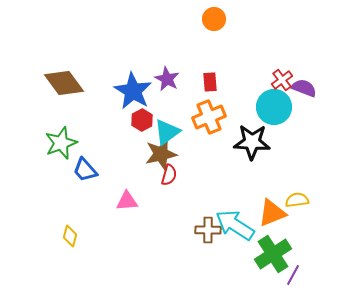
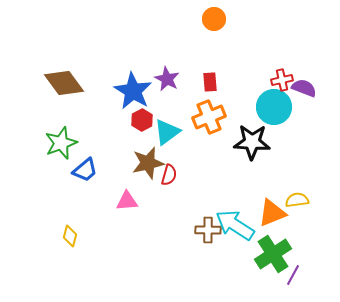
red cross: rotated 25 degrees clockwise
brown star: moved 13 px left, 9 px down
blue trapezoid: rotated 88 degrees counterclockwise
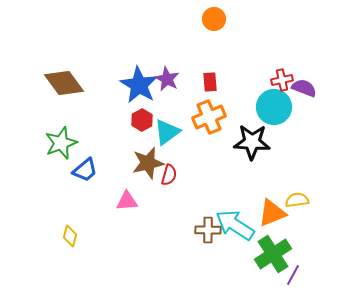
blue star: moved 6 px right, 6 px up
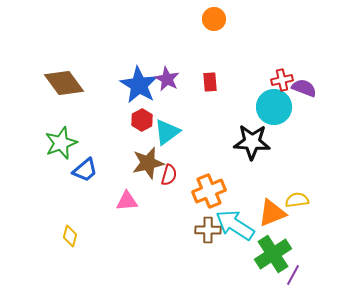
orange cross: moved 74 px down
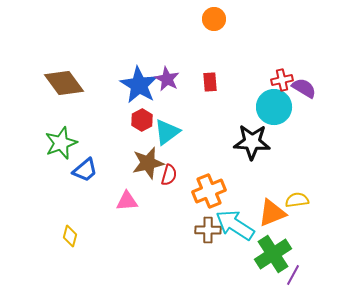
purple semicircle: rotated 10 degrees clockwise
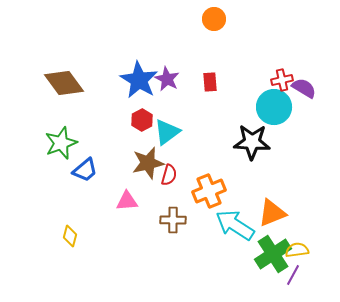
blue star: moved 5 px up
yellow semicircle: moved 50 px down
brown cross: moved 35 px left, 10 px up
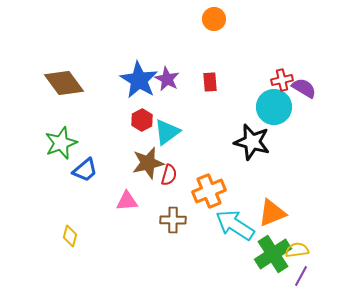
black star: rotated 12 degrees clockwise
purple line: moved 8 px right, 1 px down
